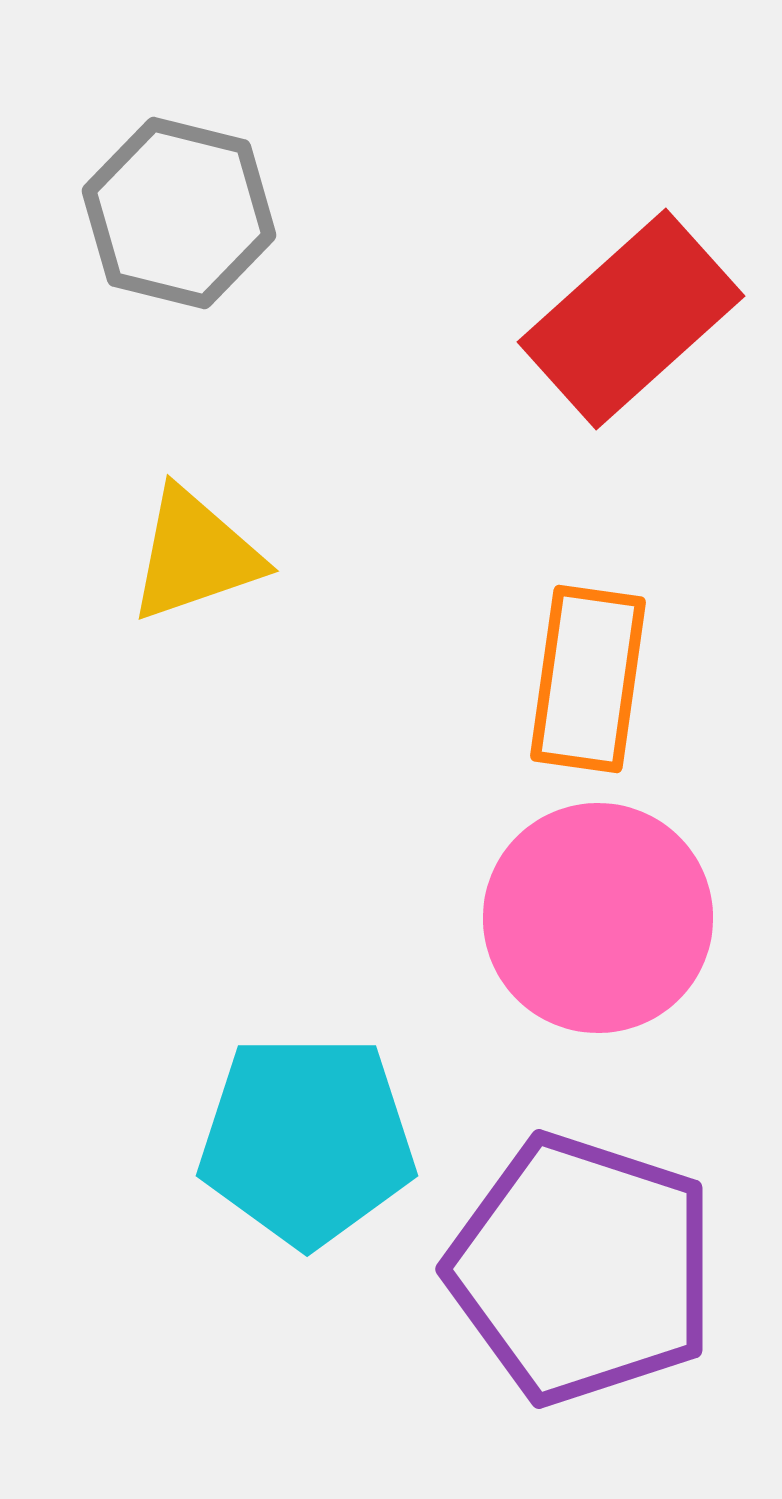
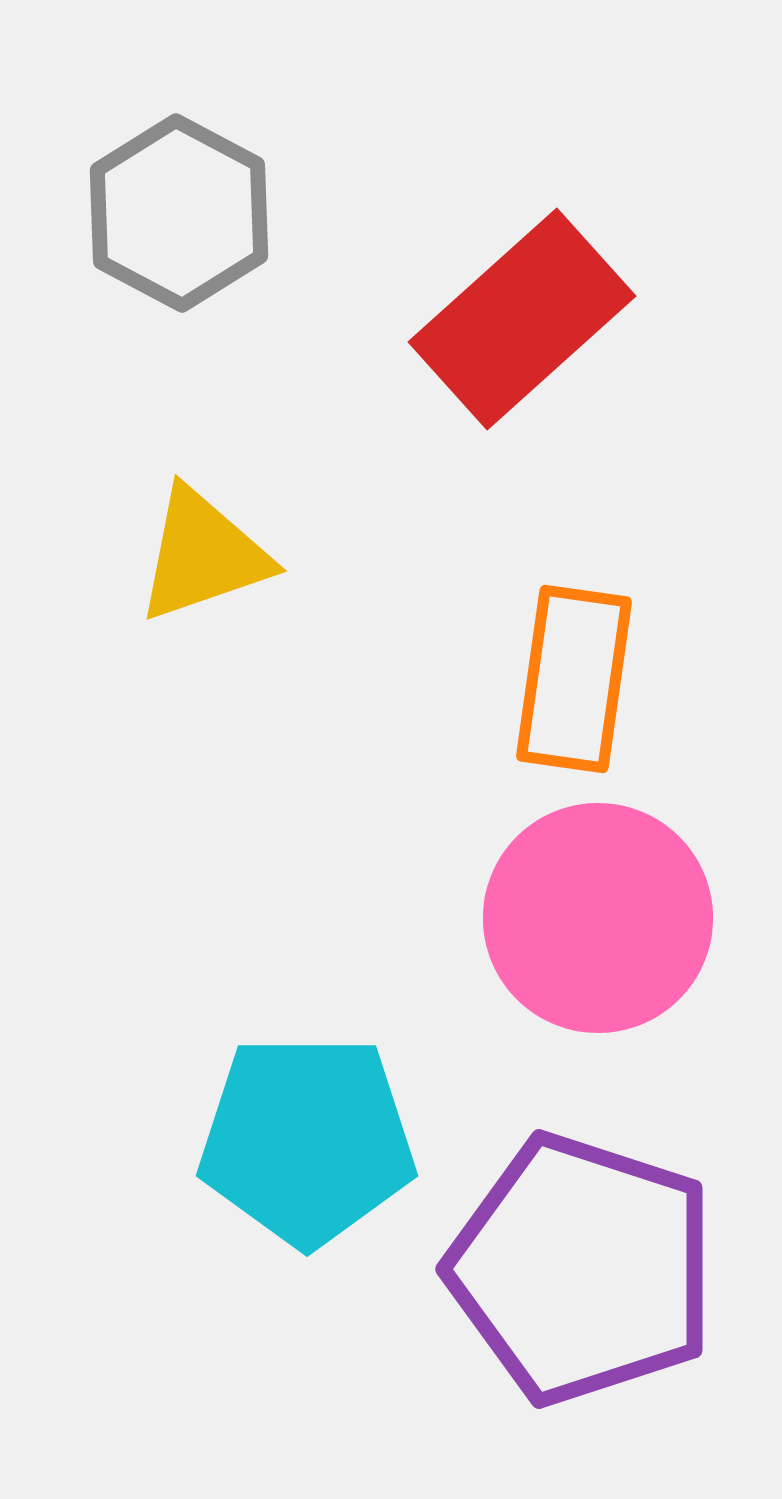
gray hexagon: rotated 14 degrees clockwise
red rectangle: moved 109 px left
yellow triangle: moved 8 px right
orange rectangle: moved 14 px left
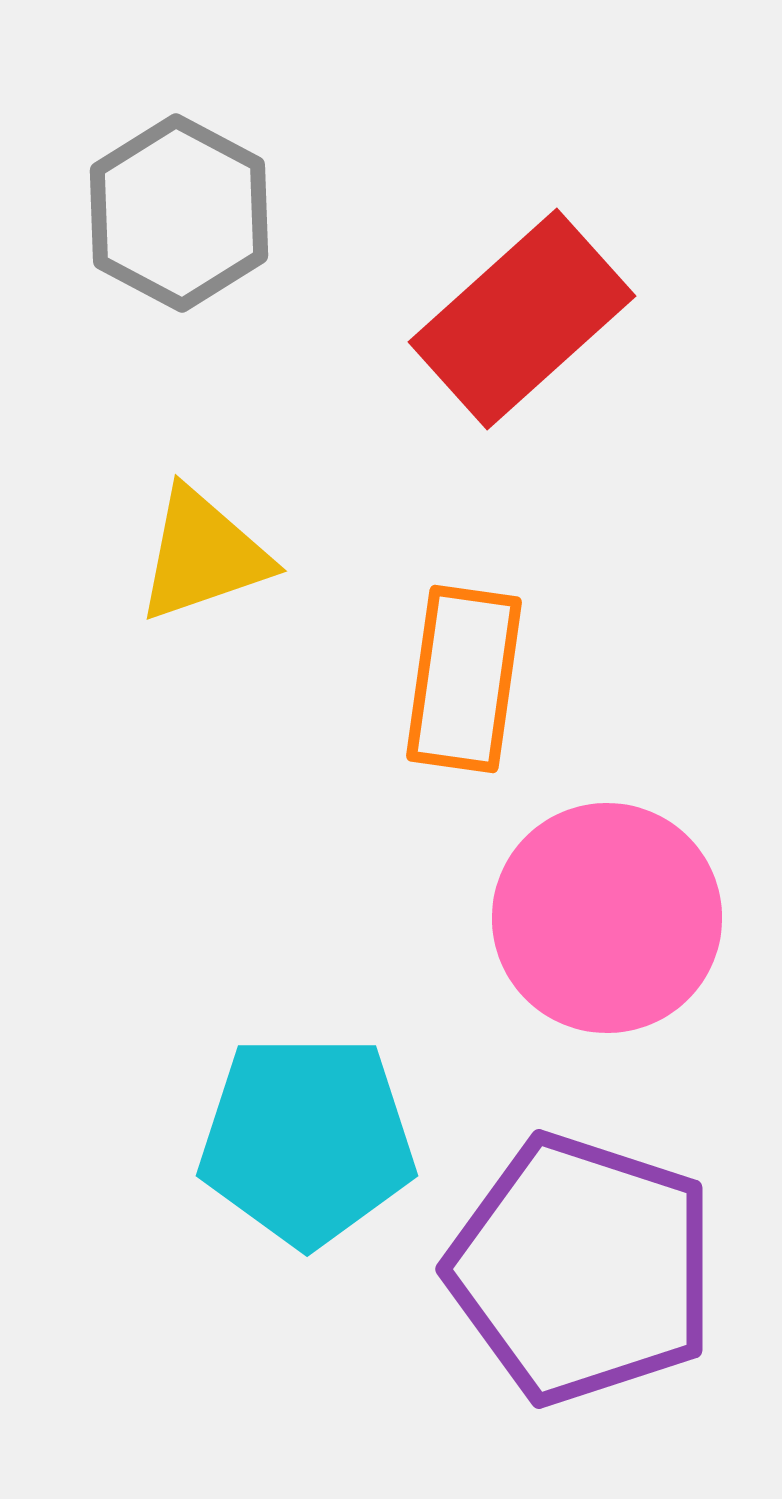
orange rectangle: moved 110 px left
pink circle: moved 9 px right
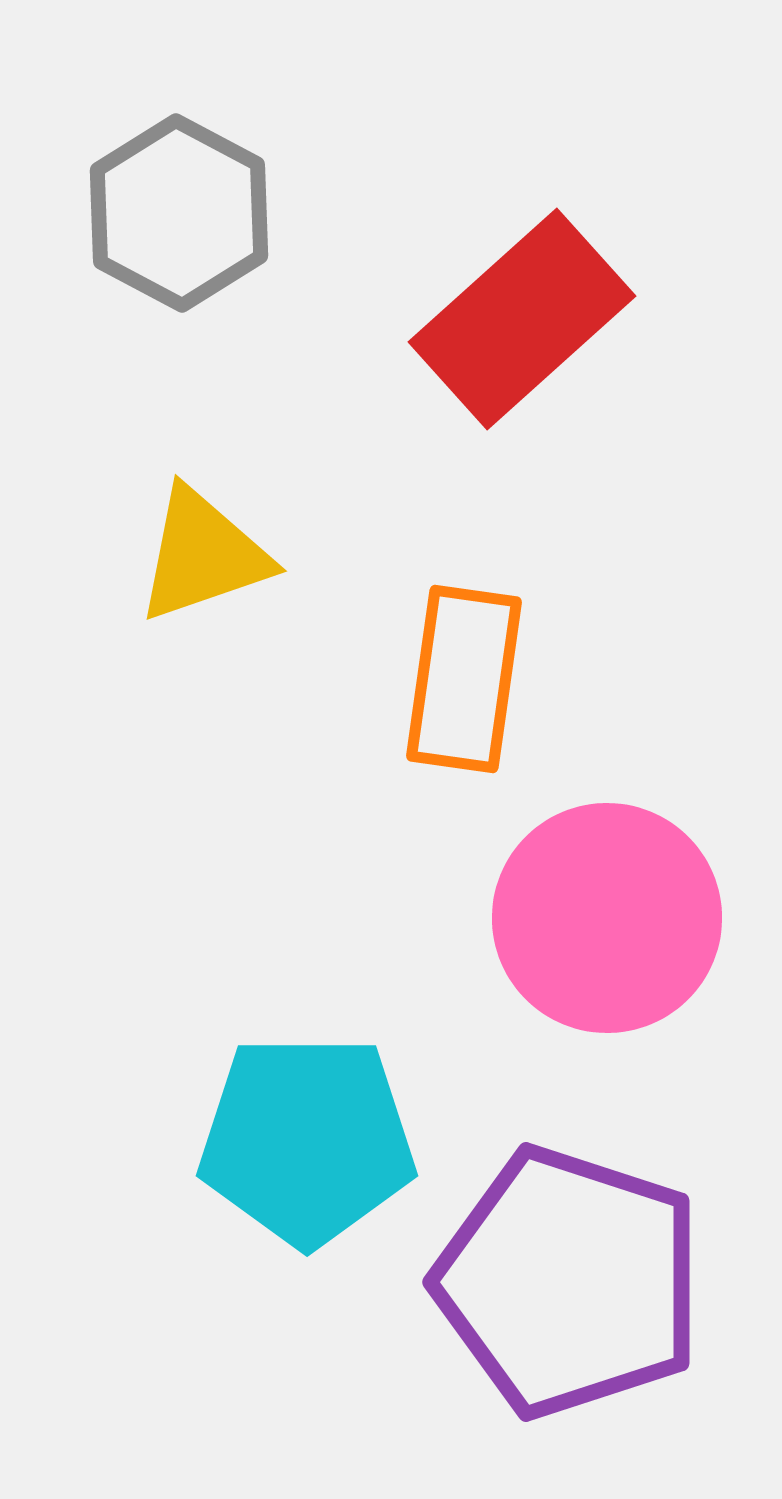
purple pentagon: moved 13 px left, 13 px down
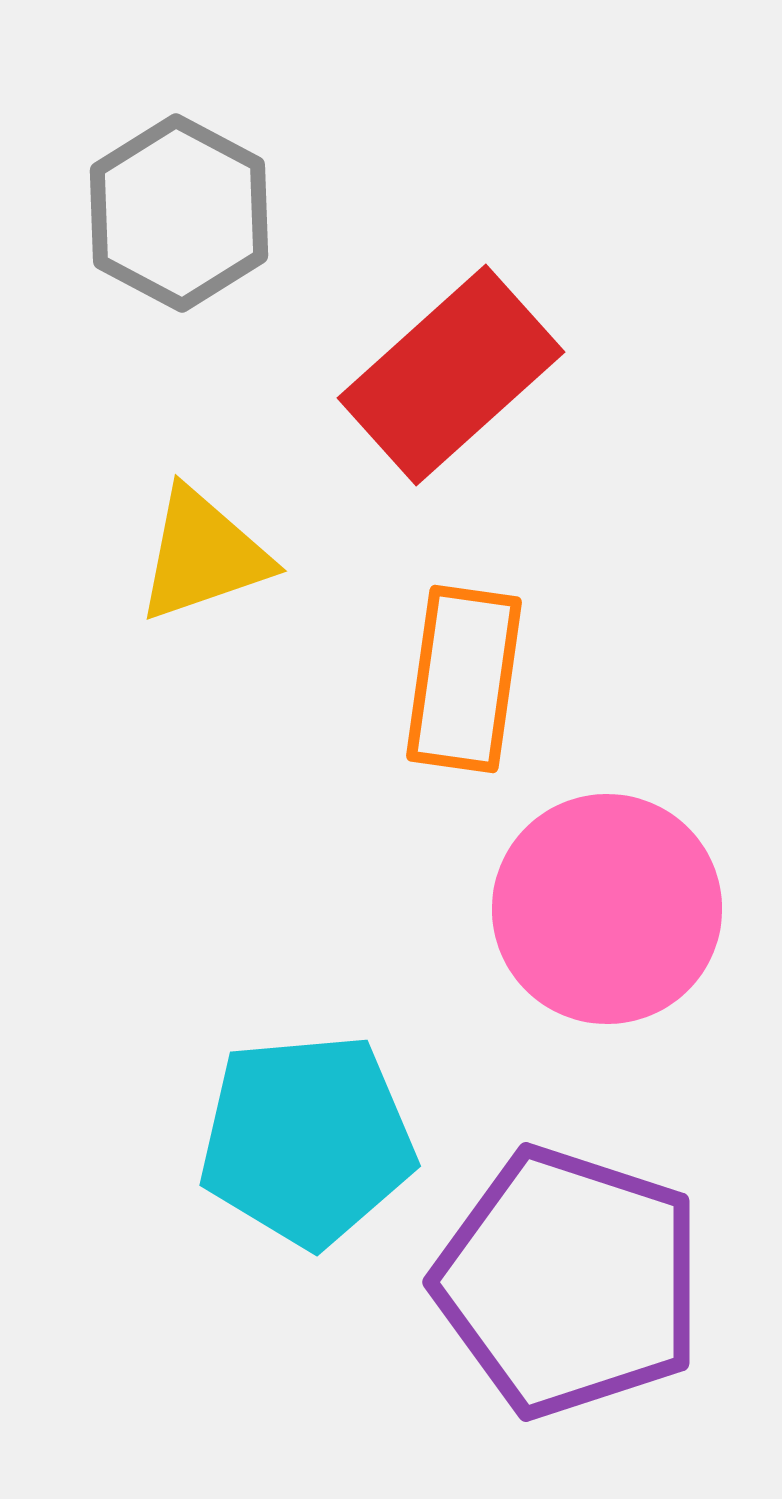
red rectangle: moved 71 px left, 56 px down
pink circle: moved 9 px up
cyan pentagon: rotated 5 degrees counterclockwise
